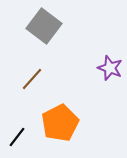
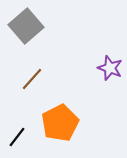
gray square: moved 18 px left; rotated 12 degrees clockwise
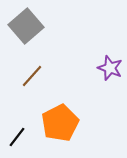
brown line: moved 3 px up
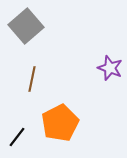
brown line: moved 3 px down; rotated 30 degrees counterclockwise
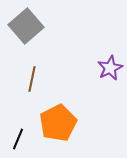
purple star: rotated 25 degrees clockwise
orange pentagon: moved 2 px left
black line: moved 1 px right, 2 px down; rotated 15 degrees counterclockwise
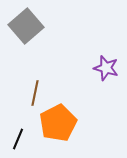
purple star: moved 4 px left; rotated 30 degrees counterclockwise
brown line: moved 3 px right, 14 px down
